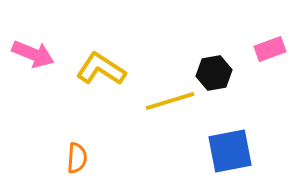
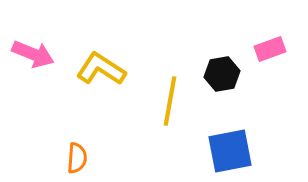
black hexagon: moved 8 px right, 1 px down
yellow line: rotated 63 degrees counterclockwise
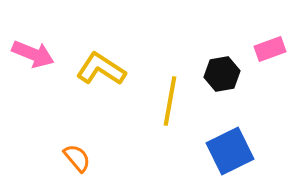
blue square: rotated 15 degrees counterclockwise
orange semicircle: rotated 44 degrees counterclockwise
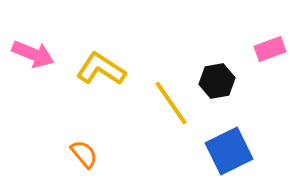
black hexagon: moved 5 px left, 7 px down
yellow line: moved 1 px right, 2 px down; rotated 45 degrees counterclockwise
blue square: moved 1 px left
orange semicircle: moved 7 px right, 4 px up
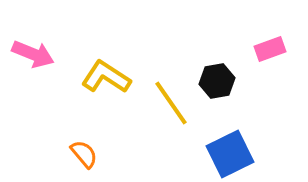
yellow L-shape: moved 5 px right, 8 px down
blue square: moved 1 px right, 3 px down
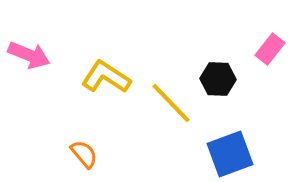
pink rectangle: rotated 32 degrees counterclockwise
pink arrow: moved 4 px left, 1 px down
black hexagon: moved 1 px right, 2 px up; rotated 12 degrees clockwise
yellow line: rotated 9 degrees counterclockwise
blue square: rotated 6 degrees clockwise
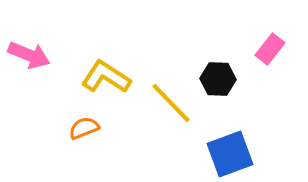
orange semicircle: moved 26 px up; rotated 72 degrees counterclockwise
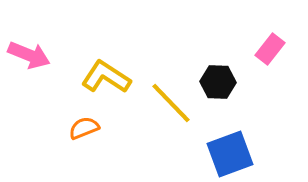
black hexagon: moved 3 px down
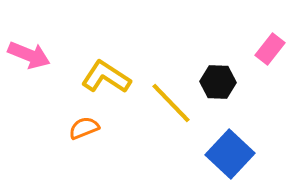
blue square: rotated 27 degrees counterclockwise
